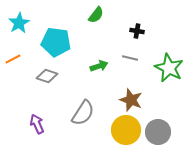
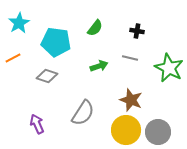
green semicircle: moved 1 px left, 13 px down
orange line: moved 1 px up
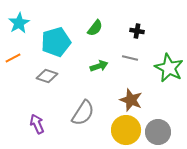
cyan pentagon: rotated 24 degrees counterclockwise
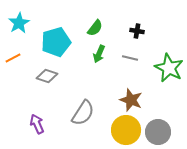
green arrow: moved 12 px up; rotated 132 degrees clockwise
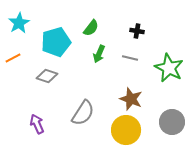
green semicircle: moved 4 px left
brown star: moved 1 px up
gray circle: moved 14 px right, 10 px up
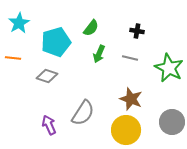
orange line: rotated 35 degrees clockwise
purple arrow: moved 12 px right, 1 px down
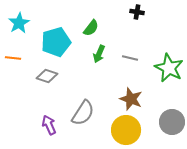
black cross: moved 19 px up
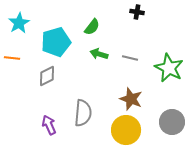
green semicircle: moved 1 px right, 1 px up
green arrow: rotated 84 degrees clockwise
orange line: moved 1 px left
gray diamond: rotated 45 degrees counterclockwise
gray semicircle: rotated 28 degrees counterclockwise
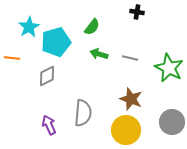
cyan star: moved 10 px right, 4 px down
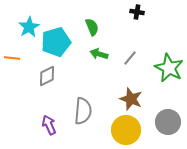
green semicircle: rotated 60 degrees counterclockwise
gray line: rotated 63 degrees counterclockwise
gray semicircle: moved 2 px up
gray circle: moved 4 px left
